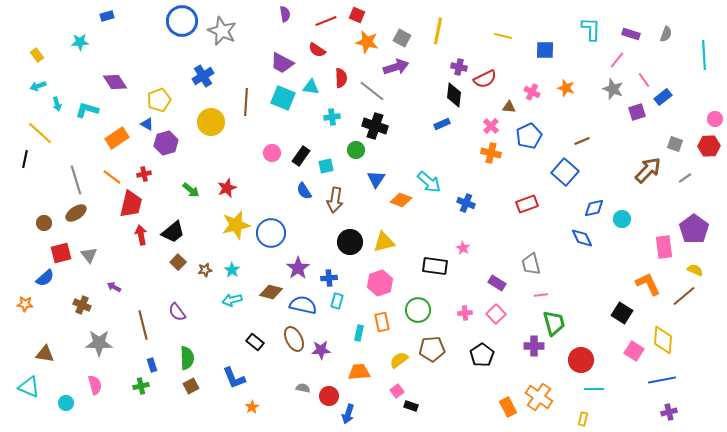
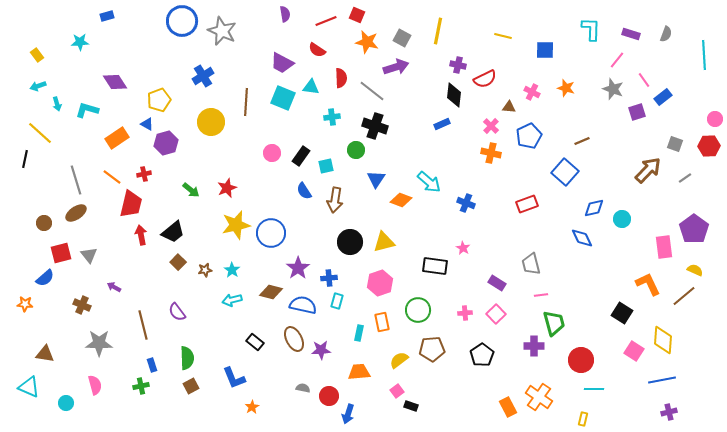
purple cross at (459, 67): moved 1 px left, 2 px up
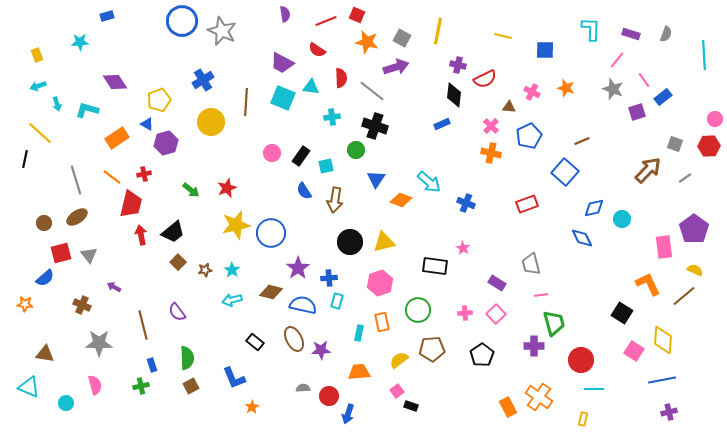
yellow rectangle at (37, 55): rotated 16 degrees clockwise
blue cross at (203, 76): moved 4 px down
brown ellipse at (76, 213): moved 1 px right, 4 px down
gray semicircle at (303, 388): rotated 16 degrees counterclockwise
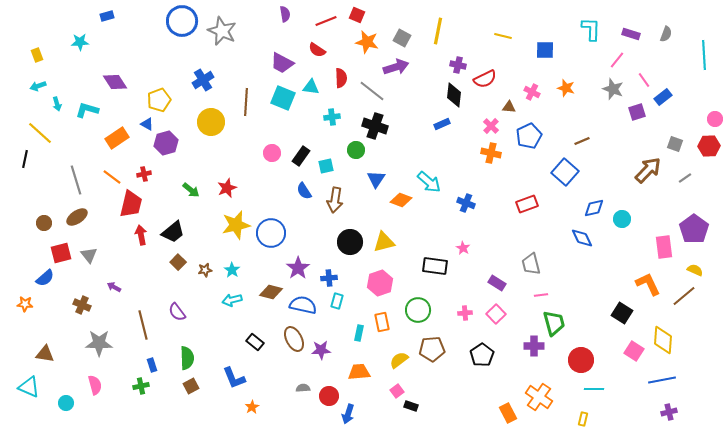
orange rectangle at (508, 407): moved 6 px down
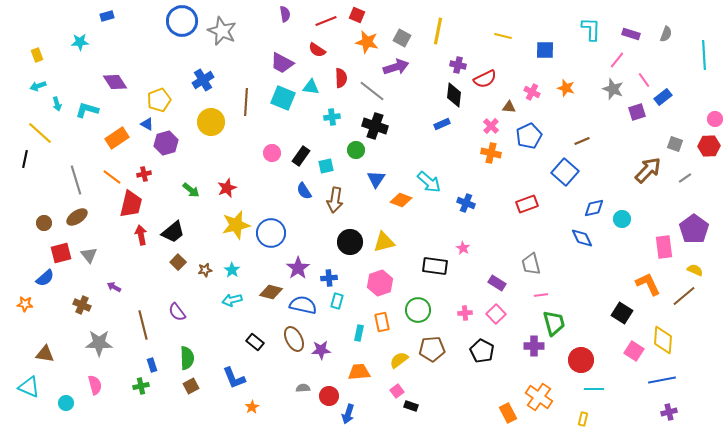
black pentagon at (482, 355): moved 4 px up; rotated 10 degrees counterclockwise
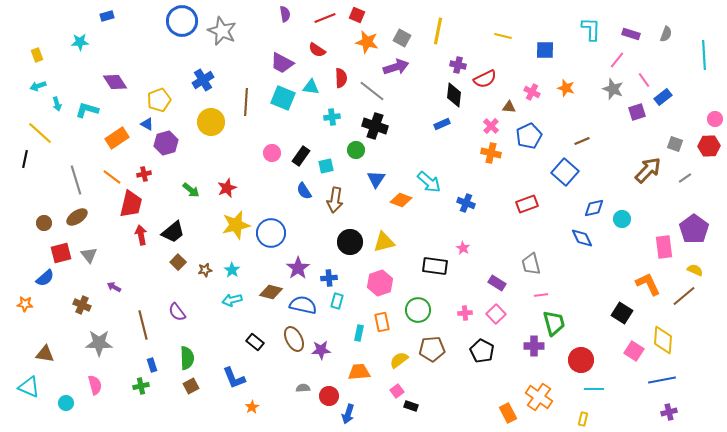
red line at (326, 21): moved 1 px left, 3 px up
